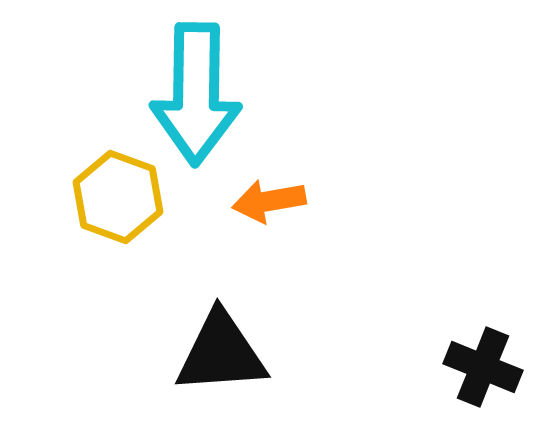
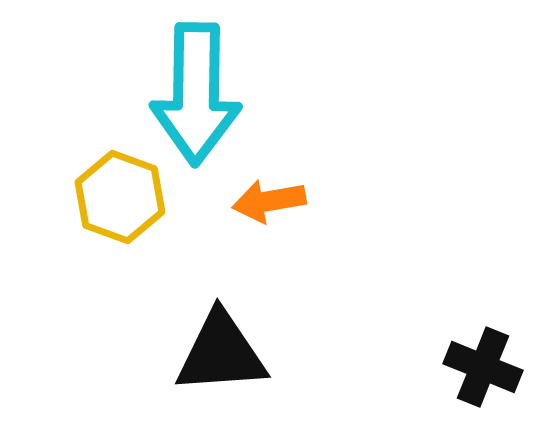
yellow hexagon: moved 2 px right
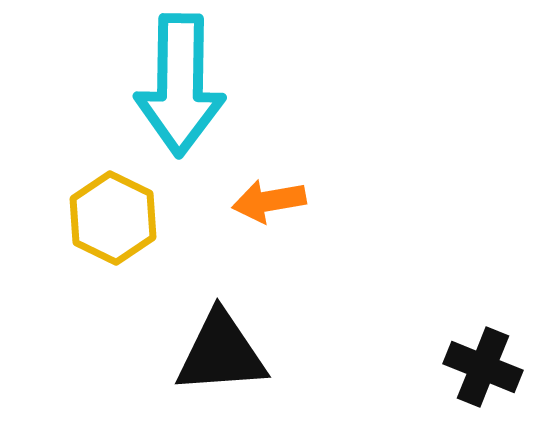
cyan arrow: moved 16 px left, 9 px up
yellow hexagon: moved 7 px left, 21 px down; rotated 6 degrees clockwise
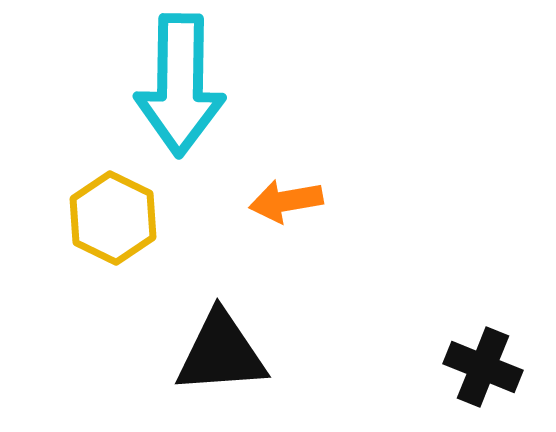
orange arrow: moved 17 px right
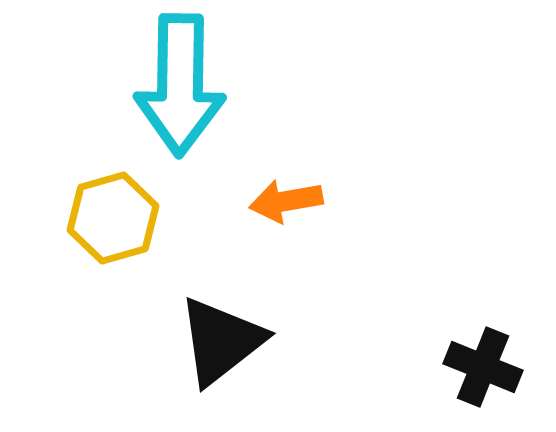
yellow hexagon: rotated 18 degrees clockwise
black triangle: moved 12 px up; rotated 34 degrees counterclockwise
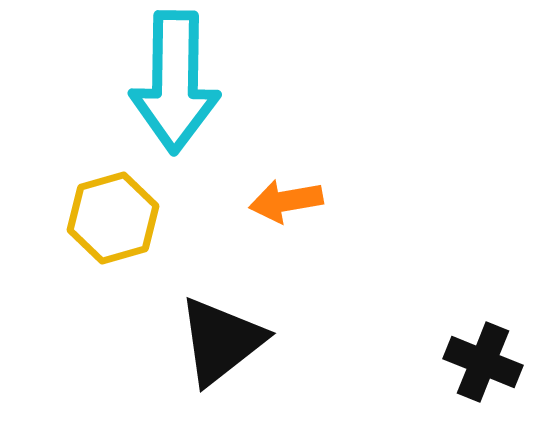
cyan arrow: moved 5 px left, 3 px up
black cross: moved 5 px up
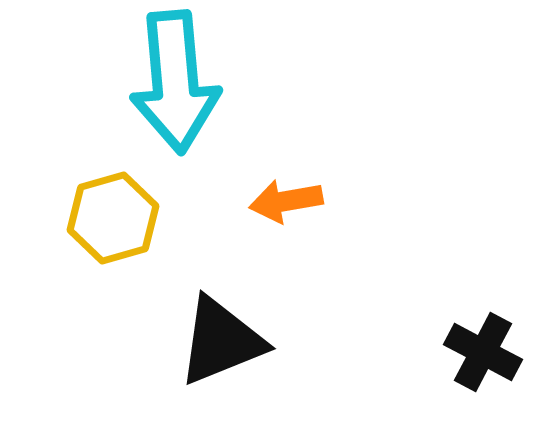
cyan arrow: rotated 6 degrees counterclockwise
black triangle: rotated 16 degrees clockwise
black cross: moved 10 px up; rotated 6 degrees clockwise
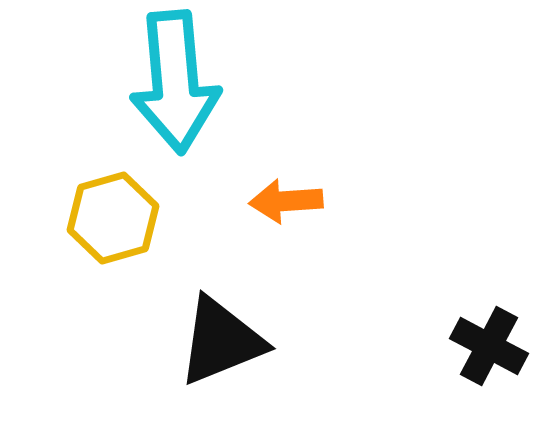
orange arrow: rotated 6 degrees clockwise
black cross: moved 6 px right, 6 px up
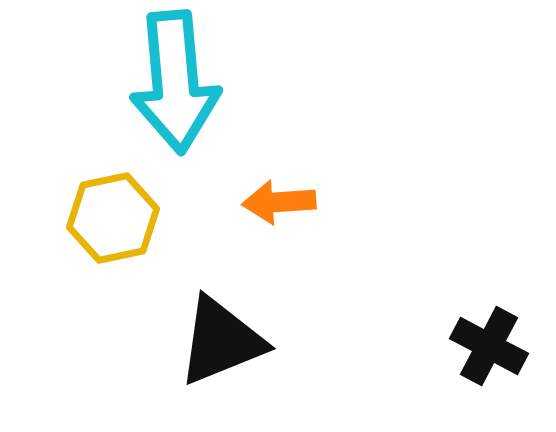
orange arrow: moved 7 px left, 1 px down
yellow hexagon: rotated 4 degrees clockwise
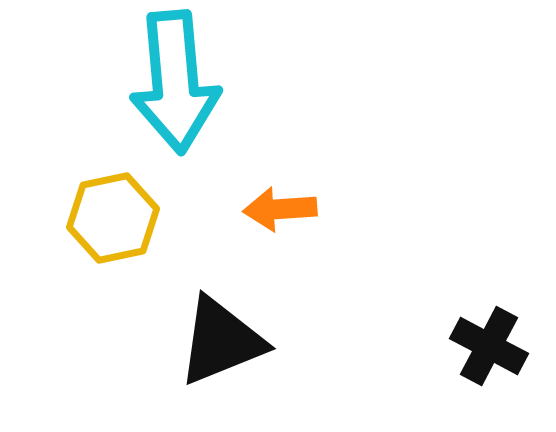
orange arrow: moved 1 px right, 7 px down
